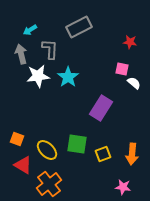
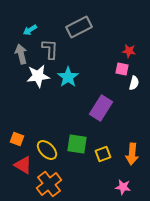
red star: moved 1 px left, 9 px down
white semicircle: rotated 64 degrees clockwise
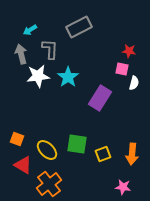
purple rectangle: moved 1 px left, 10 px up
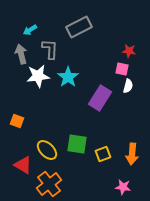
white semicircle: moved 6 px left, 3 px down
orange square: moved 18 px up
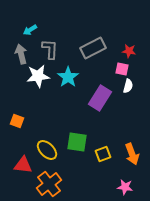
gray rectangle: moved 14 px right, 21 px down
green square: moved 2 px up
orange arrow: rotated 25 degrees counterclockwise
red triangle: rotated 24 degrees counterclockwise
pink star: moved 2 px right
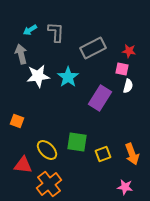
gray L-shape: moved 6 px right, 17 px up
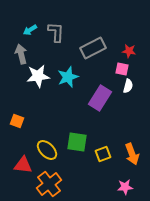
cyan star: rotated 15 degrees clockwise
pink star: rotated 14 degrees counterclockwise
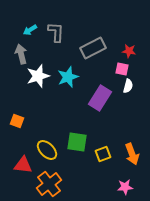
white star: rotated 10 degrees counterclockwise
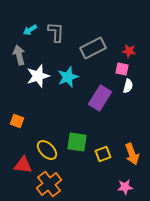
gray arrow: moved 2 px left, 1 px down
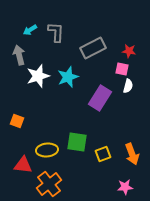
yellow ellipse: rotated 50 degrees counterclockwise
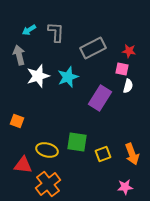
cyan arrow: moved 1 px left
yellow ellipse: rotated 20 degrees clockwise
orange cross: moved 1 px left
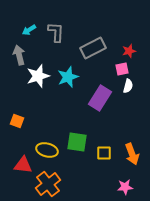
red star: rotated 24 degrees counterclockwise
pink square: rotated 24 degrees counterclockwise
yellow square: moved 1 px right, 1 px up; rotated 21 degrees clockwise
